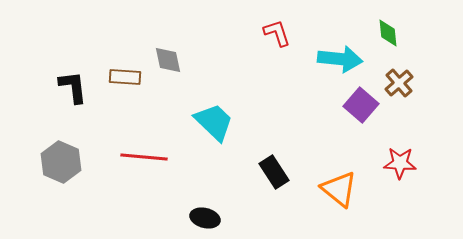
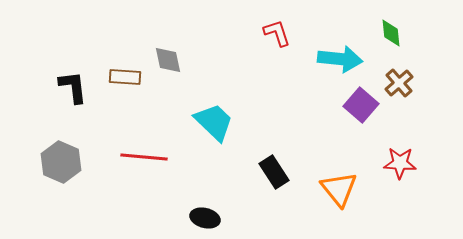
green diamond: moved 3 px right
orange triangle: rotated 12 degrees clockwise
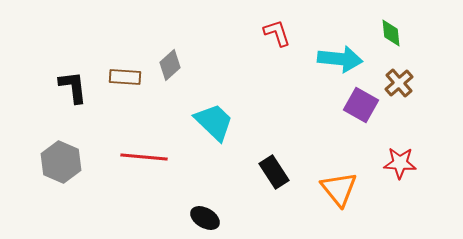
gray diamond: moved 2 px right, 5 px down; rotated 60 degrees clockwise
purple square: rotated 12 degrees counterclockwise
black ellipse: rotated 16 degrees clockwise
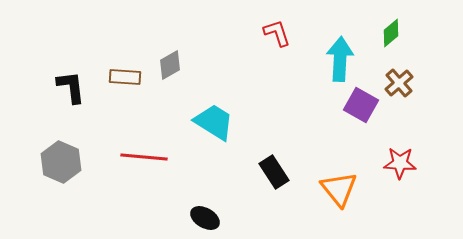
green diamond: rotated 56 degrees clockwise
cyan arrow: rotated 93 degrees counterclockwise
gray diamond: rotated 12 degrees clockwise
black L-shape: moved 2 px left
cyan trapezoid: rotated 12 degrees counterclockwise
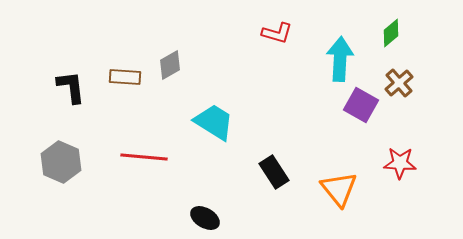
red L-shape: rotated 124 degrees clockwise
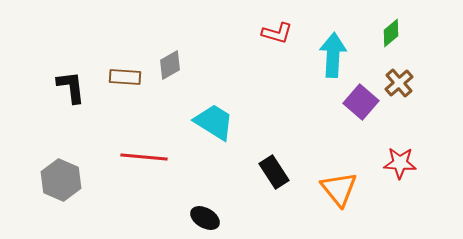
cyan arrow: moved 7 px left, 4 px up
purple square: moved 3 px up; rotated 12 degrees clockwise
gray hexagon: moved 18 px down
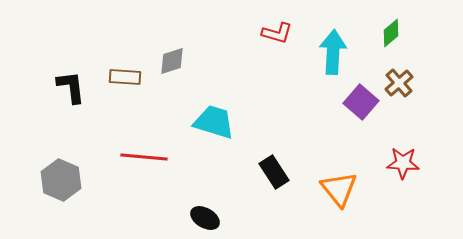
cyan arrow: moved 3 px up
gray diamond: moved 2 px right, 4 px up; rotated 12 degrees clockwise
cyan trapezoid: rotated 15 degrees counterclockwise
red star: moved 3 px right
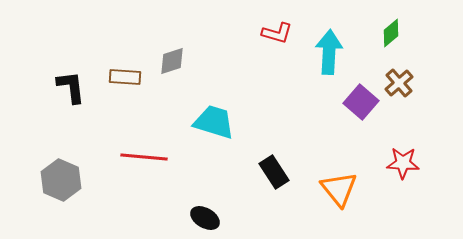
cyan arrow: moved 4 px left
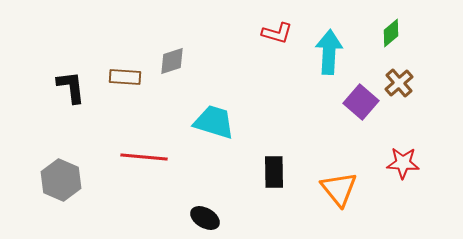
black rectangle: rotated 32 degrees clockwise
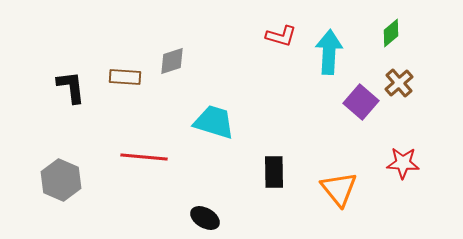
red L-shape: moved 4 px right, 3 px down
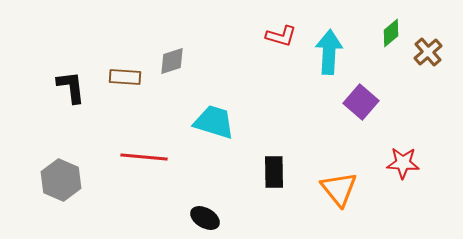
brown cross: moved 29 px right, 31 px up
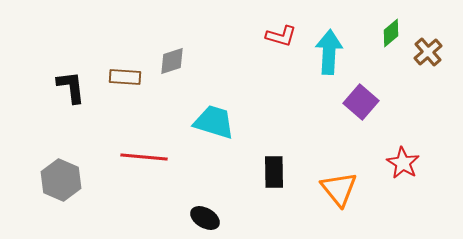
red star: rotated 28 degrees clockwise
